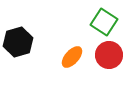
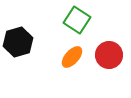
green square: moved 27 px left, 2 px up
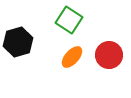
green square: moved 8 px left
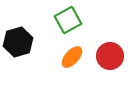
green square: moved 1 px left; rotated 28 degrees clockwise
red circle: moved 1 px right, 1 px down
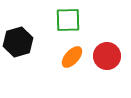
green square: rotated 28 degrees clockwise
red circle: moved 3 px left
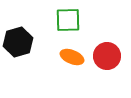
orange ellipse: rotated 70 degrees clockwise
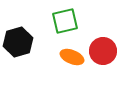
green square: moved 3 px left, 1 px down; rotated 12 degrees counterclockwise
red circle: moved 4 px left, 5 px up
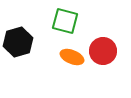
green square: rotated 28 degrees clockwise
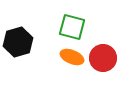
green square: moved 7 px right, 6 px down
red circle: moved 7 px down
